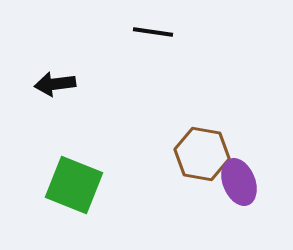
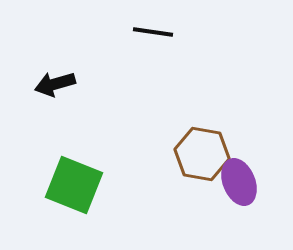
black arrow: rotated 9 degrees counterclockwise
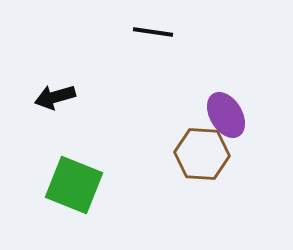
black arrow: moved 13 px down
brown hexagon: rotated 6 degrees counterclockwise
purple ellipse: moved 13 px left, 67 px up; rotated 9 degrees counterclockwise
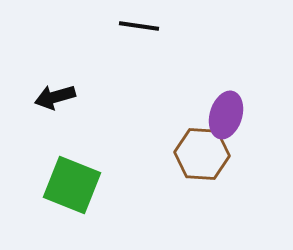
black line: moved 14 px left, 6 px up
purple ellipse: rotated 48 degrees clockwise
green square: moved 2 px left
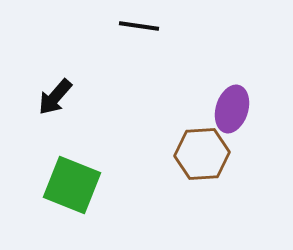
black arrow: rotated 33 degrees counterclockwise
purple ellipse: moved 6 px right, 6 px up
brown hexagon: rotated 8 degrees counterclockwise
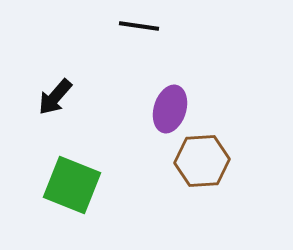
purple ellipse: moved 62 px left
brown hexagon: moved 7 px down
